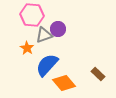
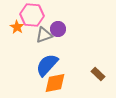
orange star: moved 10 px left, 21 px up
orange diamond: moved 9 px left; rotated 60 degrees counterclockwise
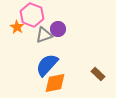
pink hexagon: rotated 15 degrees clockwise
